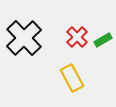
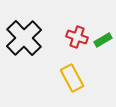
red cross: rotated 25 degrees counterclockwise
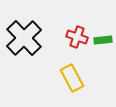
green rectangle: rotated 24 degrees clockwise
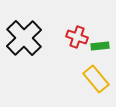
green rectangle: moved 3 px left, 6 px down
yellow rectangle: moved 24 px right, 1 px down; rotated 12 degrees counterclockwise
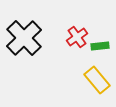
red cross: rotated 35 degrees clockwise
yellow rectangle: moved 1 px right, 1 px down
